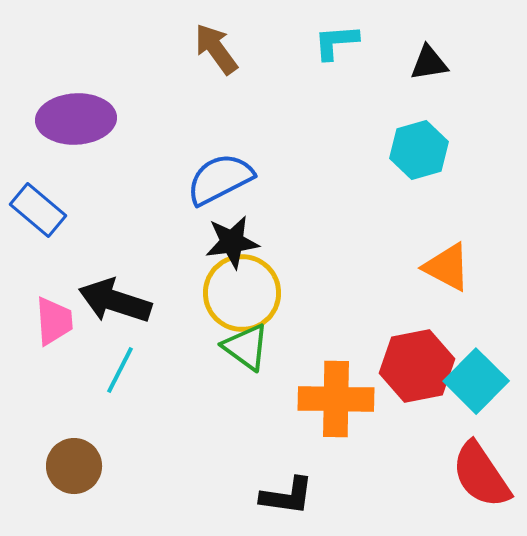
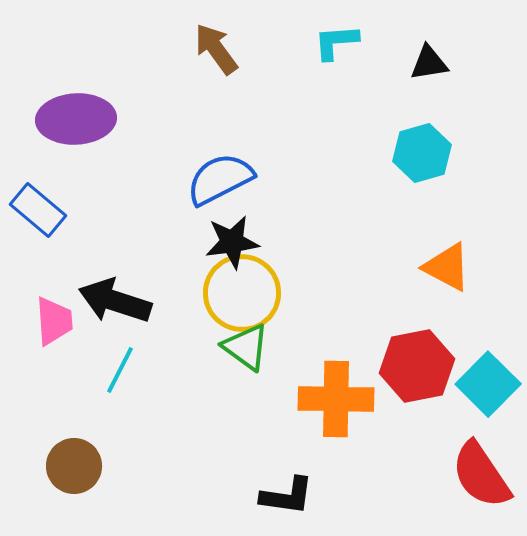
cyan hexagon: moved 3 px right, 3 px down
cyan square: moved 12 px right, 3 px down
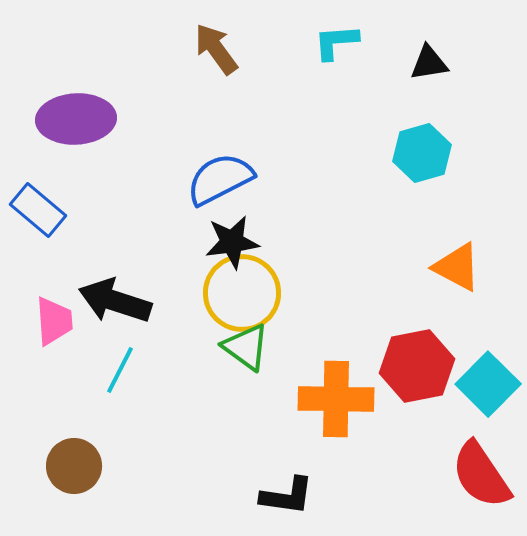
orange triangle: moved 10 px right
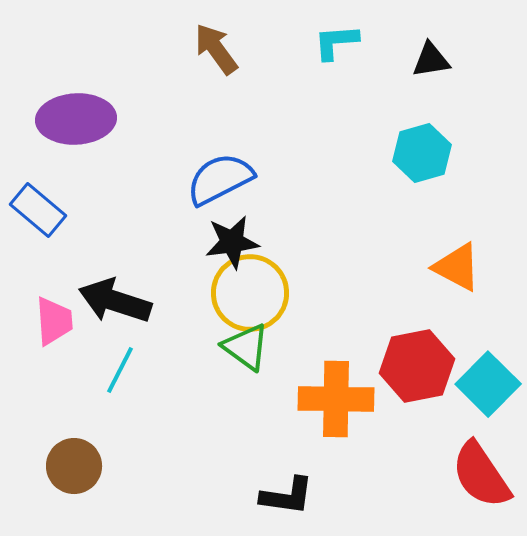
black triangle: moved 2 px right, 3 px up
yellow circle: moved 8 px right
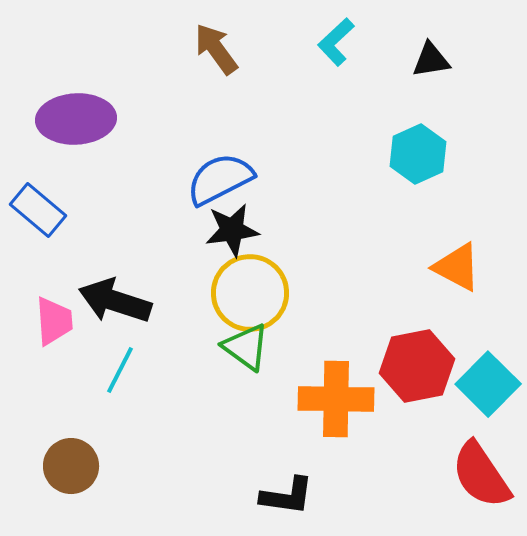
cyan L-shape: rotated 39 degrees counterclockwise
cyan hexagon: moved 4 px left, 1 px down; rotated 8 degrees counterclockwise
black star: moved 12 px up
brown circle: moved 3 px left
